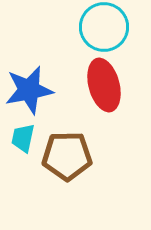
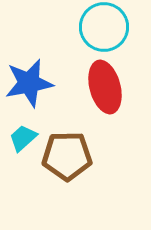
red ellipse: moved 1 px right, 2 px down
blue star: moved 7 px up
cyan trapezoid: rotated 36 degrees clockwise
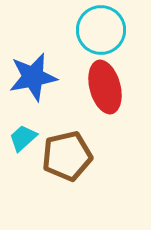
cyan circle: moved 3 px left, 3 px down
blue star: moved 4 px right, 6 px up
brown pentagon: rotated 12 degrees counterclockwise
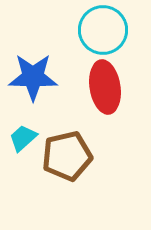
cyan circle: moved 2 px right
blue star: rotated 12 degrees clockwise
red ellipse: rotated 6 degrees clockwise
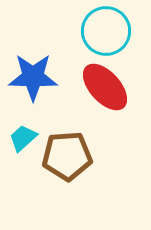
cyan circle: moved 3 px right, 1 px down
red ellipse: rotated 33 degrees counterclockwise
brown pentagon: rotated 9 degrees clockwise
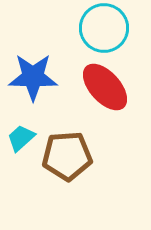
cyan circle: moved 2 px left, 3 px up
cyan trapezoid: moved 2 px left
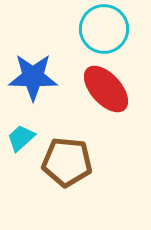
cyan circle: moved 1 px down
red ellipse: moved 1 px right, 2 px down
brown pentagon: moved 6 px down; rotated 9 degrees clockwise
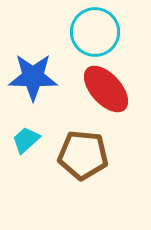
cyan circle: moved 9 px left, 3 px down
cyan trapezoid: moved 5 px right, 2 px down
brown pentagon: moved 16 px right, 7 px up
